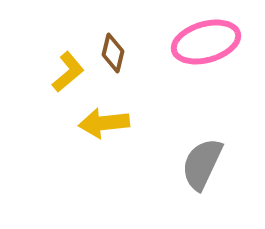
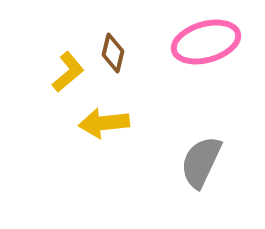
gray semicircle: moved 1 px left, 2 px up
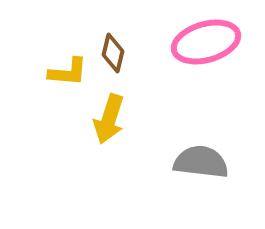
yellow L-shape: rotated 45 degrees clockwise
yellow arrow: moved 5 px right, 4 px up; rotated 66 degrees counterclockwise
gray semicircle: rotated 72 degrees clockwise
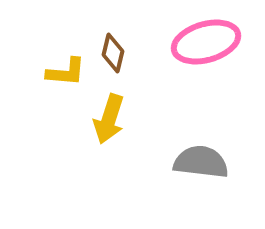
yellow L-shape: moved 2 px left
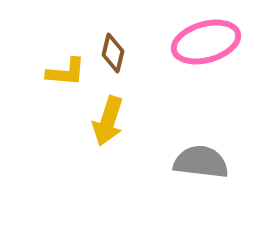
yellow arrow: moved 1 px left, 2 px down
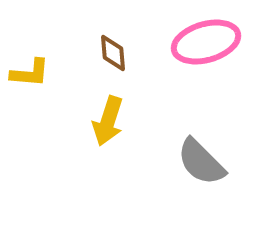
brown diamond: rotated 18 degrees counterclockwise
yellow L-shape: moved 36 px left, 1 px down
gray semicircle: rotated 142 degrees counterclockwise
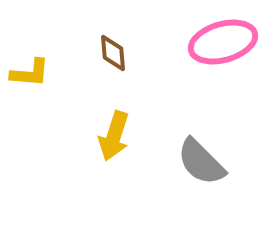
pink ellipse: moved 17 px right
yellow arrow: moved 6 px right, 15 px down
